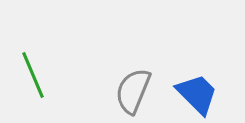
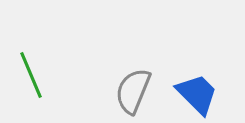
green line: moved 2 px left
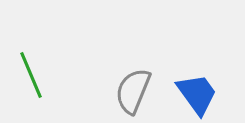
blue trapezoid: rotated 9 degrees clockwise
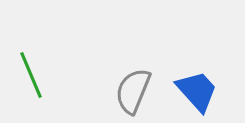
blue trapezoid: moved 3 px up; rotated 6 degrees counterclockwise
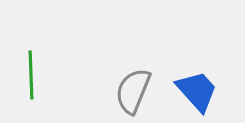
green line: rotated 21 degrees clockwise
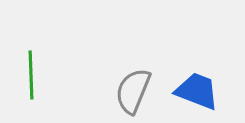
blue trapezoid: rotated 27 degrees counterclockwise
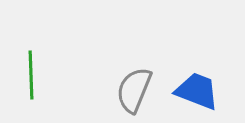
gray semicircle: moved 1 px right, 1 px up
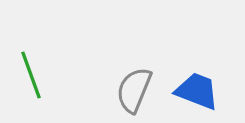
green line: rotated 18 degrees counterclockwise
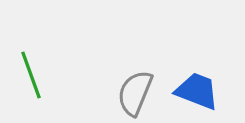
gray semicircle: moved 1 px right, 3 px down
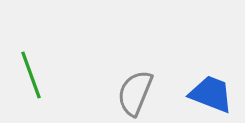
blue trapezoid: moved 14 px right, 3 px down
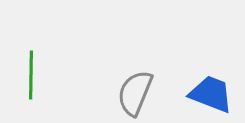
green line: rotated 21 degrees clockwise
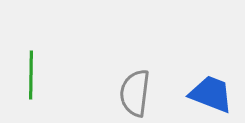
gray semicircle: rotated 15 degrees counterclockwise
